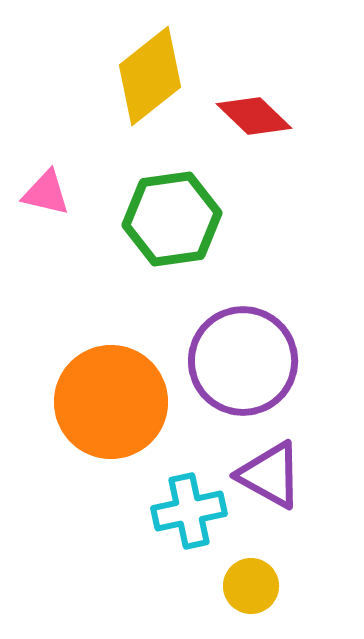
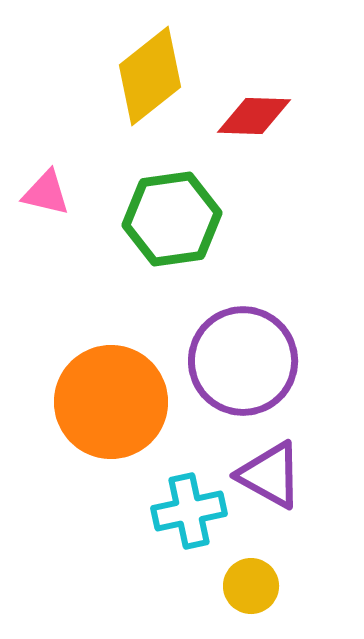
red diamond: rotated 42 degrees counterclockwise
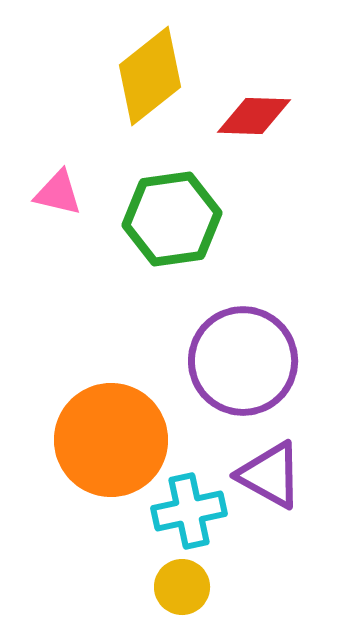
pink triangle: moved 12 px right
orange circle: moved 38 px down
yellow circle: moved 69 px left, 1 px down
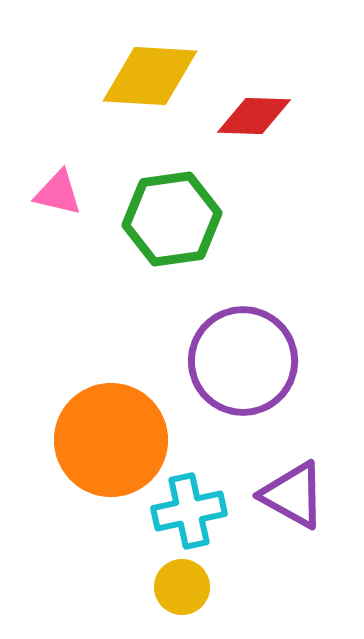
yellow diamond: rotated 42 degrees clockwise
purple triangle: moved 23 px right, 20 px down
